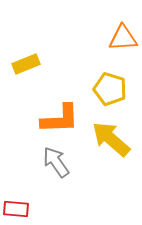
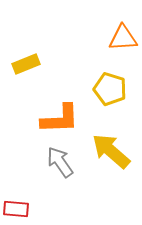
yellow arrow: moved 12 px down
gray arrow: moved 4 px right
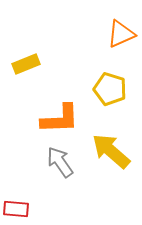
orange triangle: moved 2 px left, 4 px up; rotated 20 degrees counterclockwise
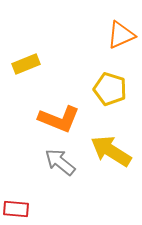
orange triangle: moved 1 px down
orange L-shape: moved 1 px left; rotated 24 degrees clockwise
yellow arrow: rotated 9 degrees counterclockwise
gray arrow: rotated 16 degrees counterclockwise
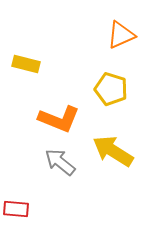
yellow rectangle: rotated 36 degrees clockwise
yellow pentagon: moved 1 px right
yellow arrow: moved 2 px right
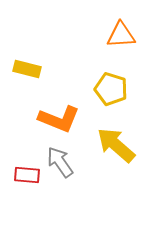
orange triangle: rotated 20 degrees clockwise
yellow rectangle: moved 1 px right, 5 px down
yellow arrow: moved 3 px right, 6 px up; rotated 9 degrees clockwise
gray arrow: rotated 16 degrees clockwise
red rectangle: moved 11 px right, 34 px up
